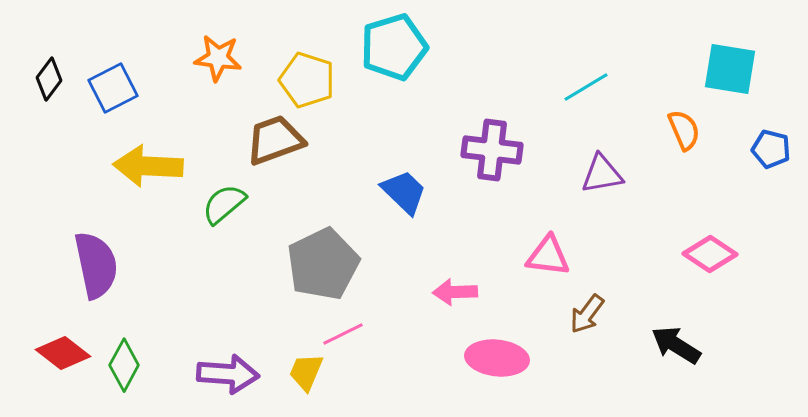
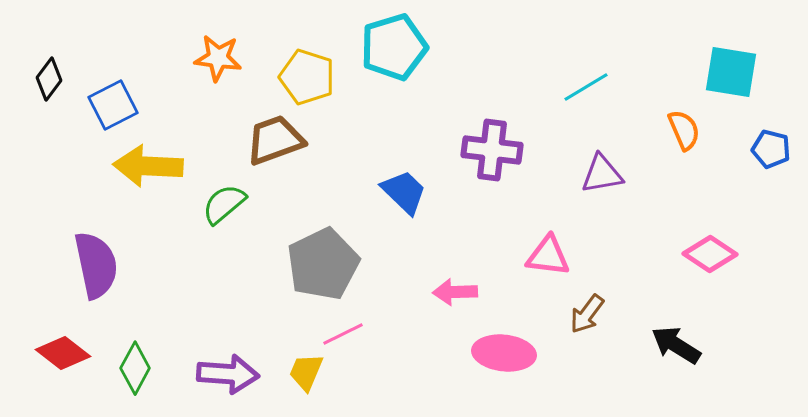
cyan square: moved 1 px right, 3 px down
yellow pentagon: moved 3 px up
blue square: moved 17 px down
pink ellipse: moved 7 px right, 5 px up
green diamond: moved 11 px right, 3 px down
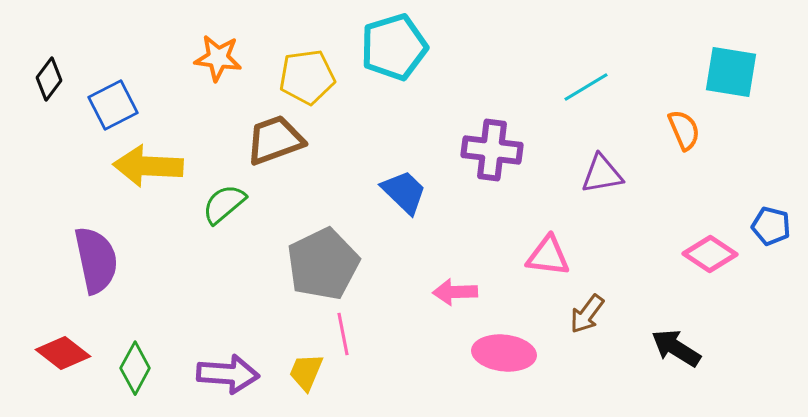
yellow pentagon: rotated 26 degrees counterclockwise
blue pentagon: moved 77 px down
purple semicircle: moved 5 px up
pink line: rotated 75 degrees counterclockwise
black arrow: moved 3 px down
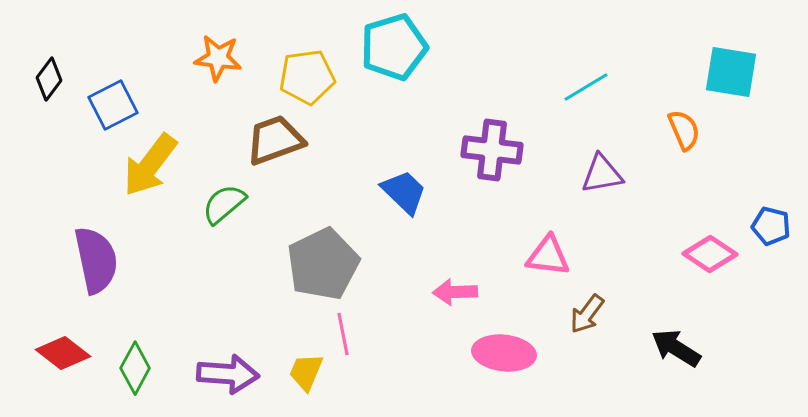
yellow arrow: moved 2 px right, 1 px up; rotated 56 degrees counterclockwise
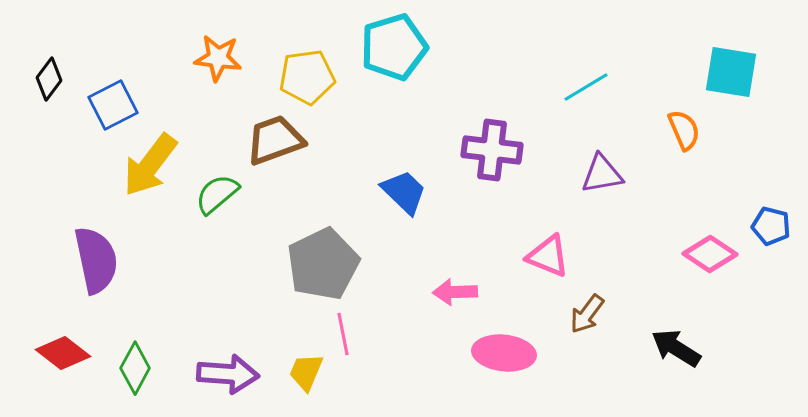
green semicircle: moved 7 px left, 10 px up
pink triangle: rotated 15 degrees clockwise
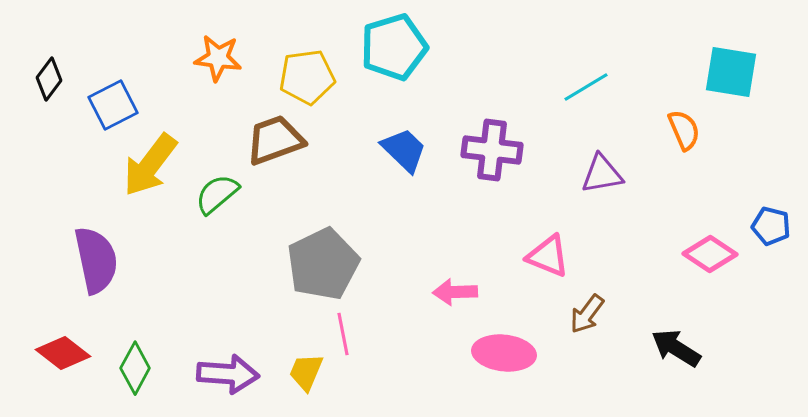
blue trapezoid: moved 42 px up
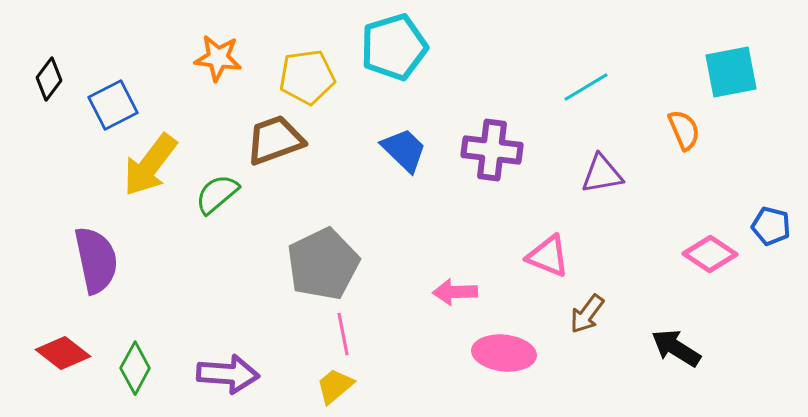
cyan square: rotated 20 degrees counterclockwise
yellow trapezoid: moved 29 px right, 14 px down; rotated 27 degrees clockwise
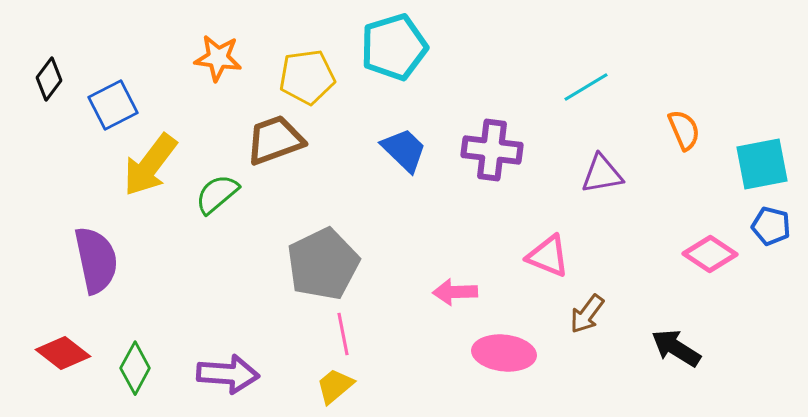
cyan square: moved 31 px right, 92 px down
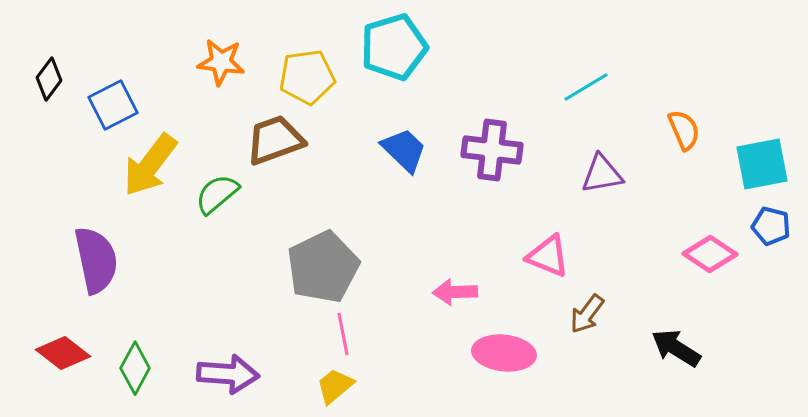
orange star: moved 3 px right, 4 px down
gray pentagon: moved 3 px down
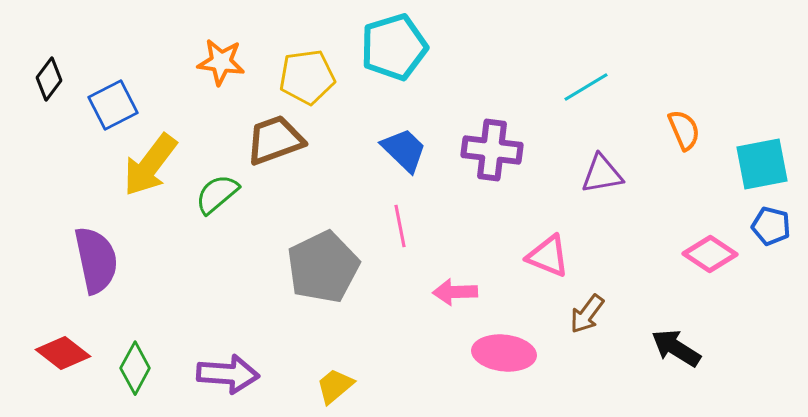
pink line: moved 57 px right, 108 px up
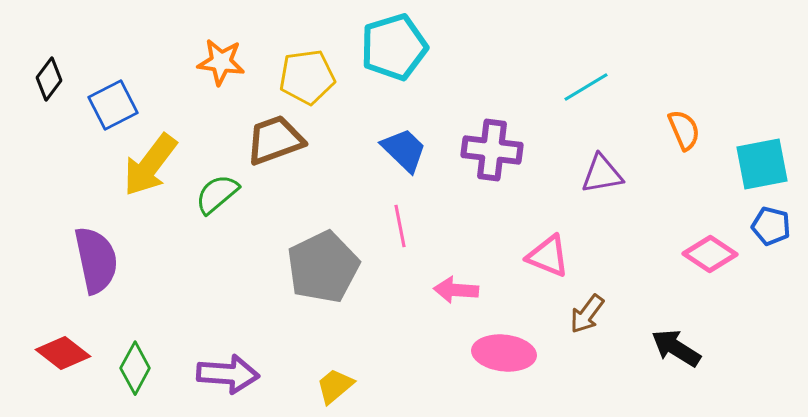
pink arrow: moved 1 px right, 2 px up; rotated 6 degrees clockwise
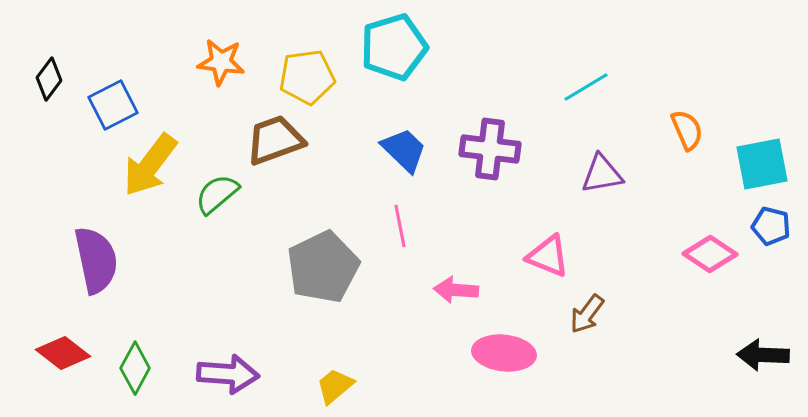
orange semicircle: moved 3 px right
purple cross: moved 2 px left, 1 px up
black arrow: moved 87 px right, 7 px down; rotated 30 degrees counterclockwise
